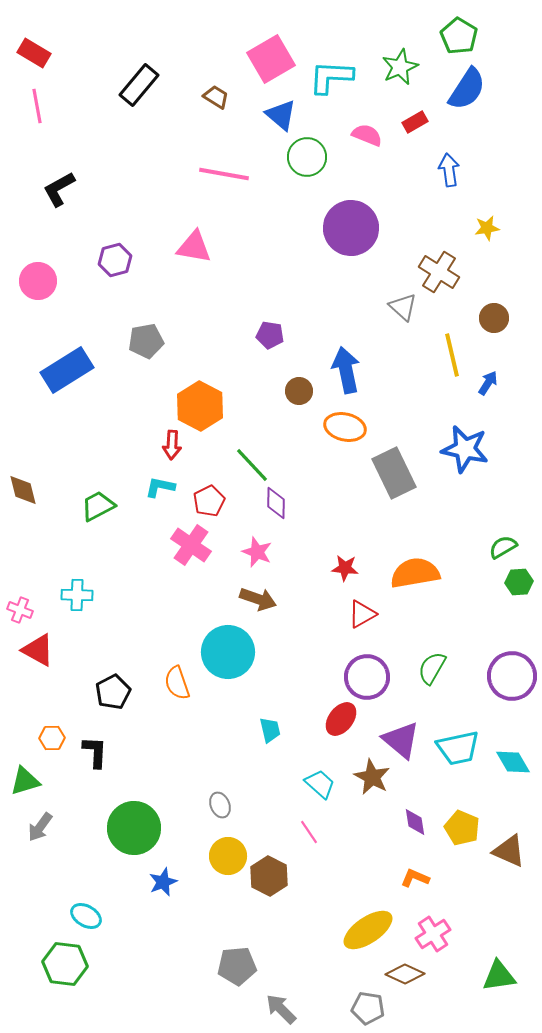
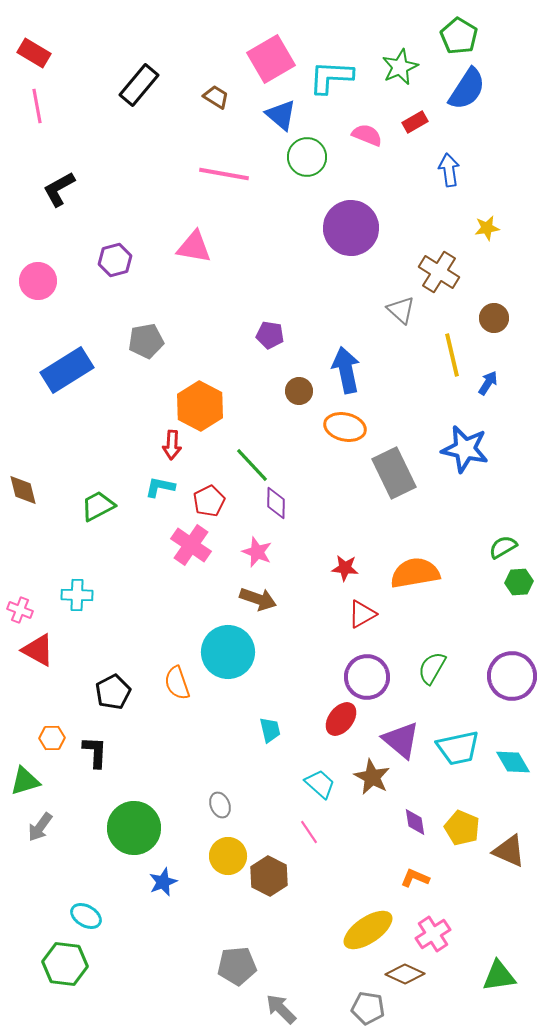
gray triangle at (403, 307): moved 2 px left, 3 px down
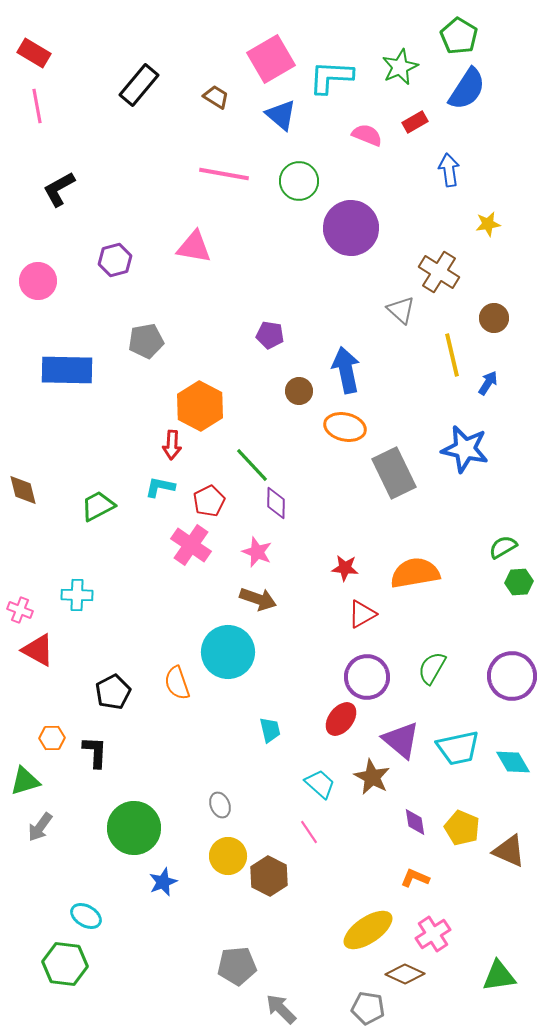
green circle at (307, 157): moved 8 px left, 24 px down
yellow star at (487, 228): moved 1 px right, 4 px up
blue rectangle at (67, 370): rotated 33 degrees clockwise
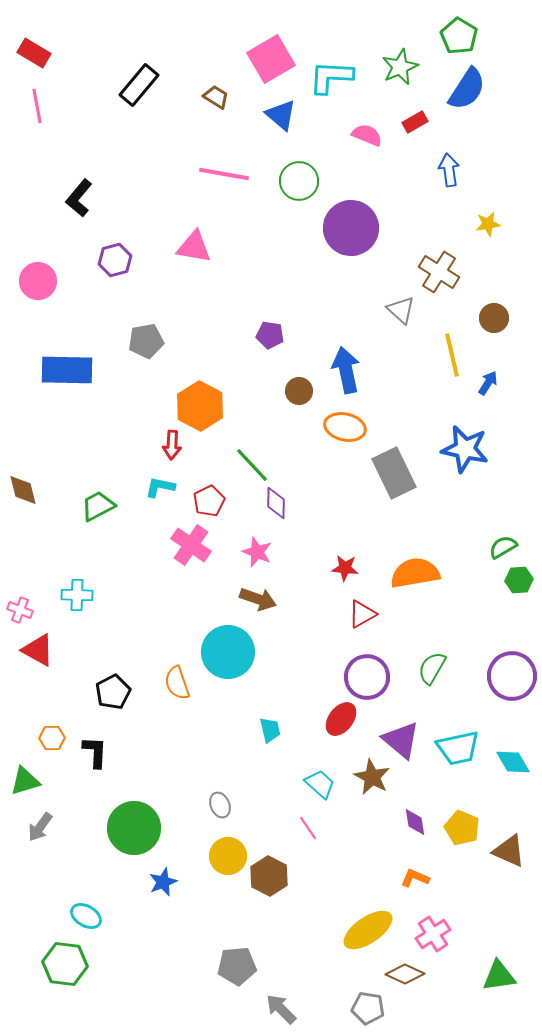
black L-shape at (59, 189): moved 20 px right, 9 px down; rotated 21 degrees counterclockwise
green hexagon at (519, 582): moved 2 px up
pink line at (309, 832): moved 1 px left, 4 px up
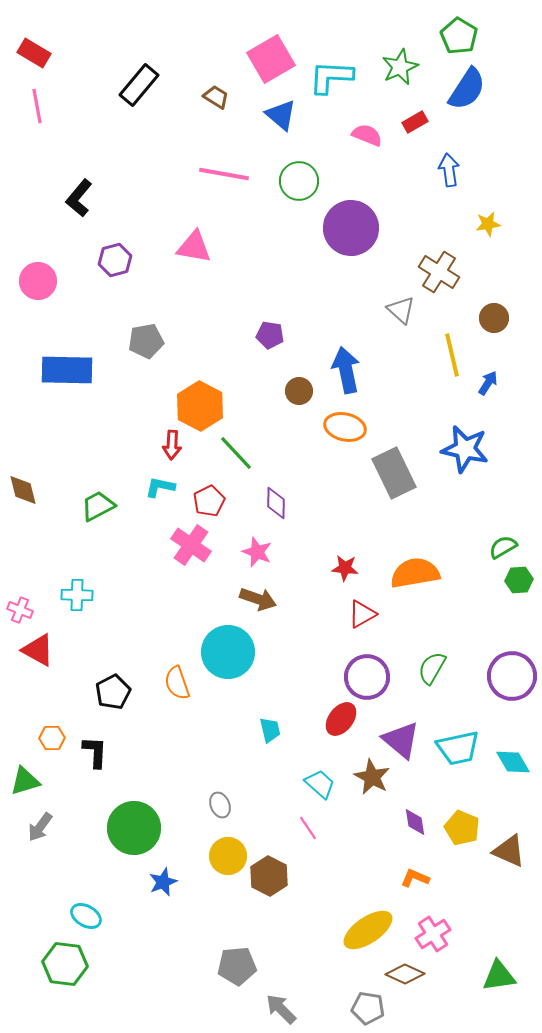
green line at (252, 465): moved 16 px left, 12 px up
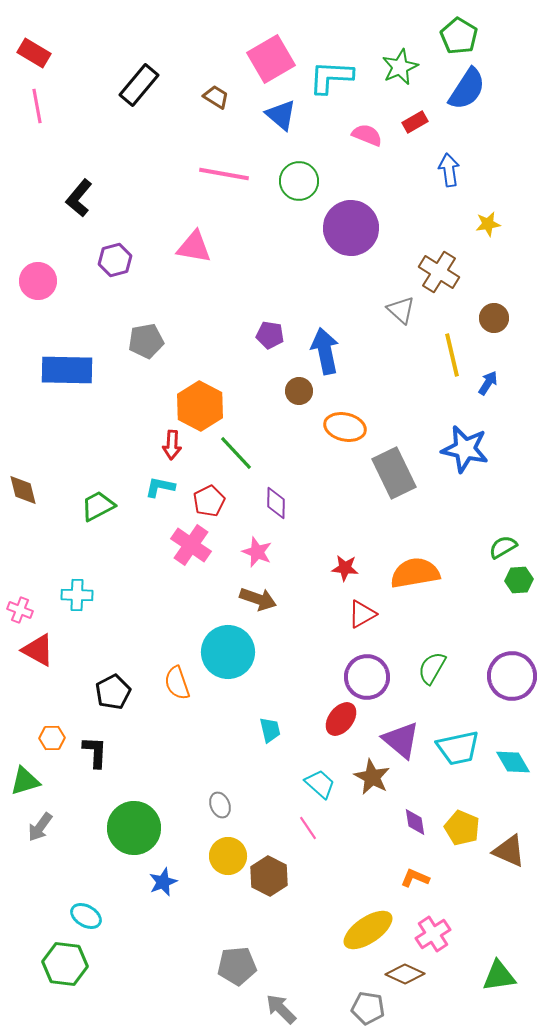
blue arrow at (346, 370): moved 21 px left, 19 px up
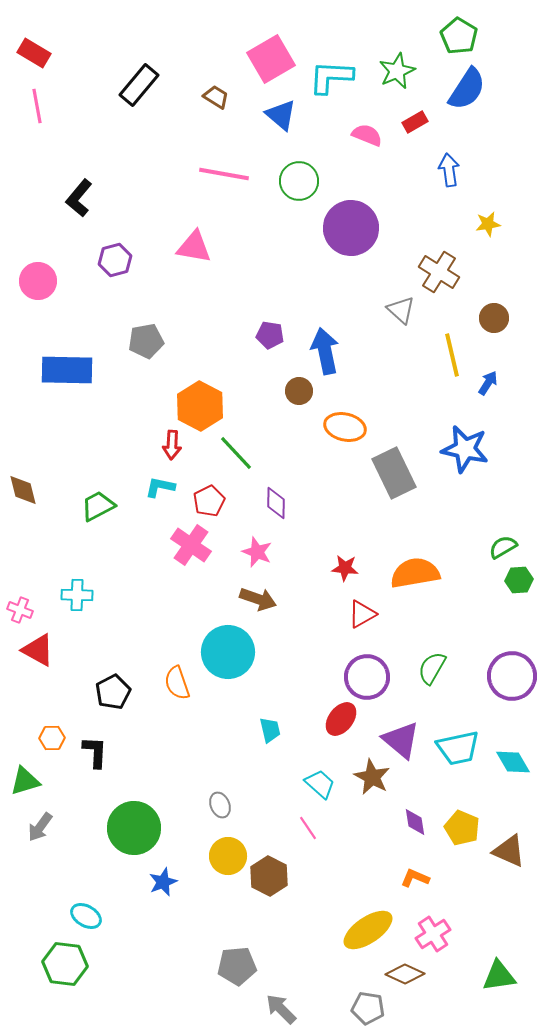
green star at (400, 67): moved 3 px left, 4 px down
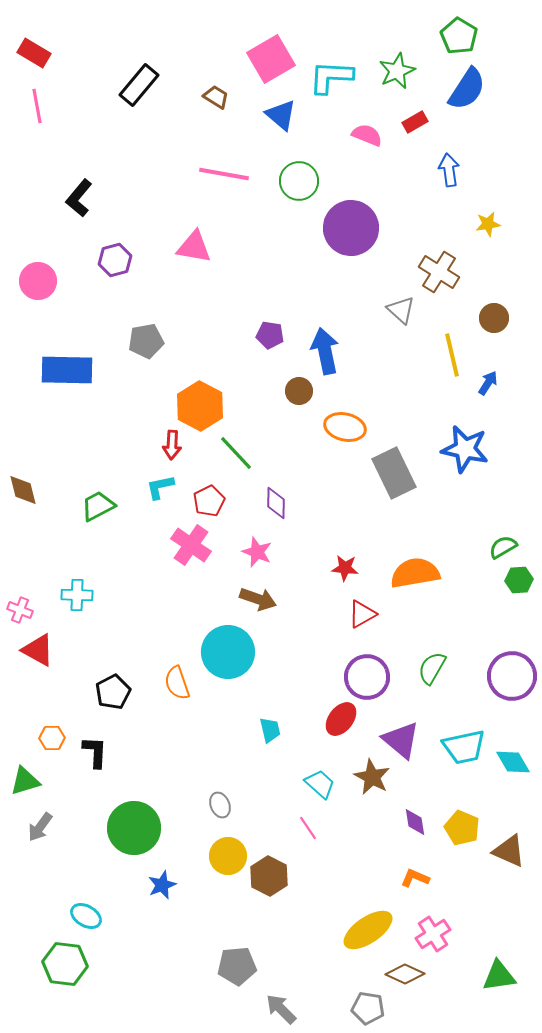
cyan L-shape at (160, 487): rotated 24 degrees counterclockwise
cyan trapezoid at (458, 748): moved 6 px right, 1 px up
blue star at (163, 882): moved 1 px left, 3 px down
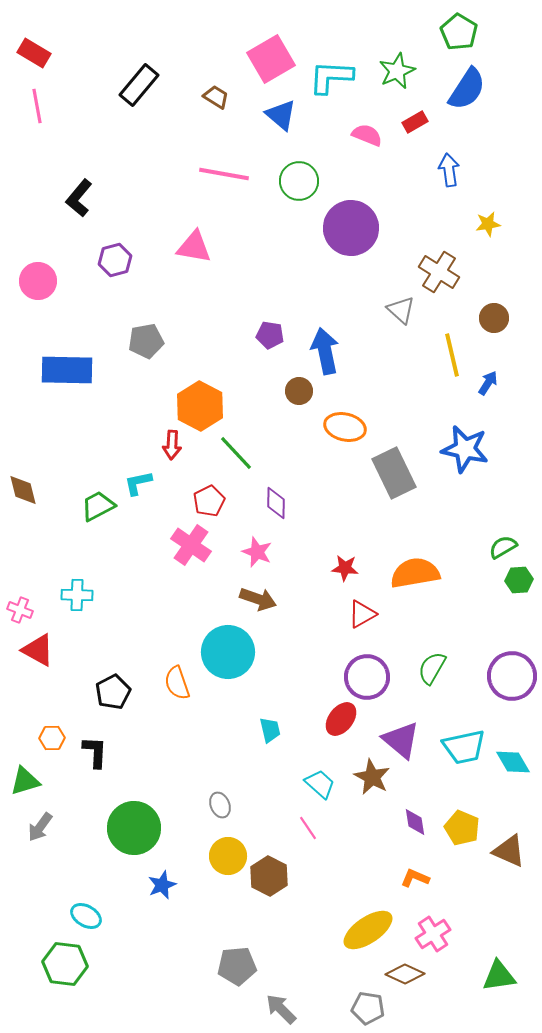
green pentagon at (459, 36): moved 4 px up
cyan L-shape at (160, 487): moved 22 px left, 4 px up
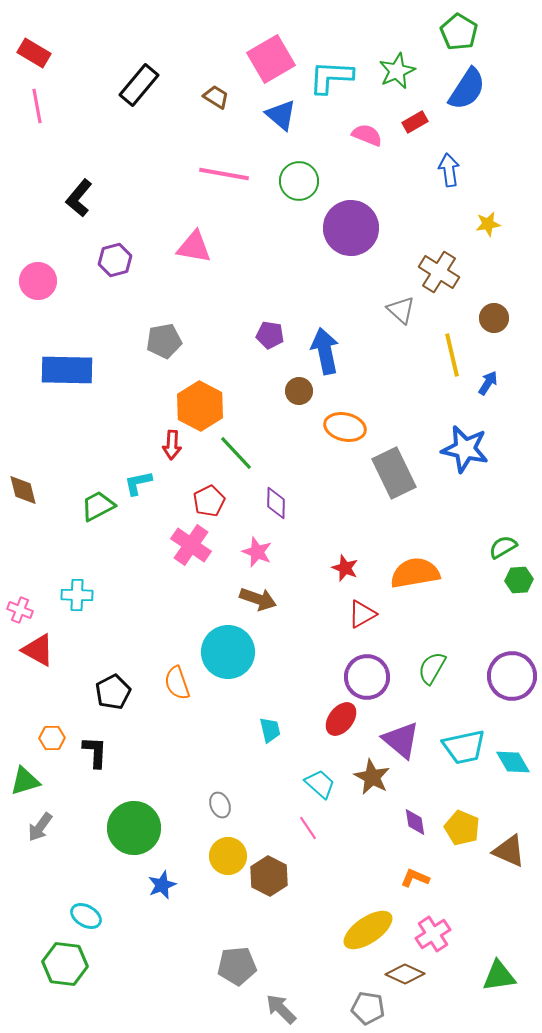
gray pentagon at (146, 341): moved 18 px right
red star at (345, 568): rotated 16 degrees clockwise
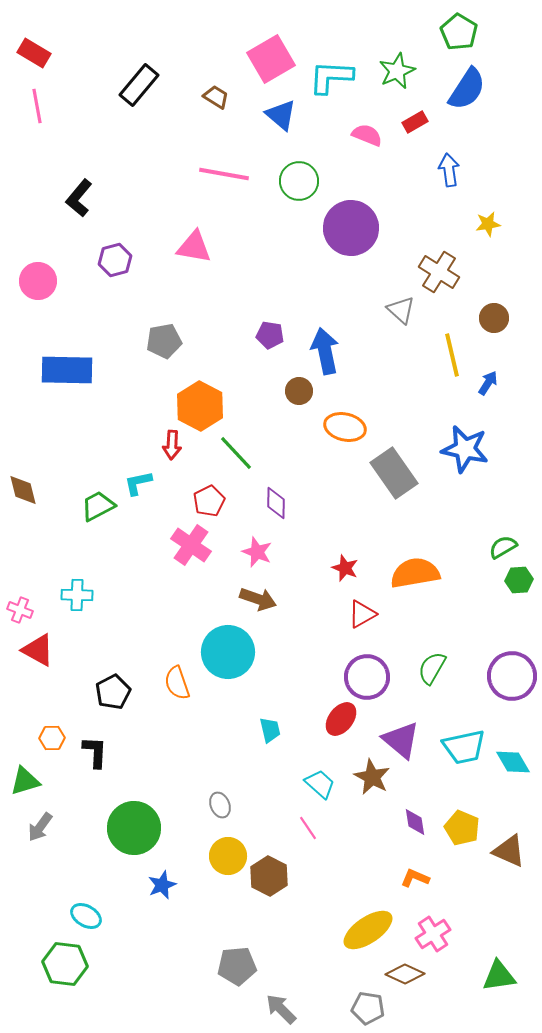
gray rectangle at (394, 473): rotated 9 degrees counterclockwise
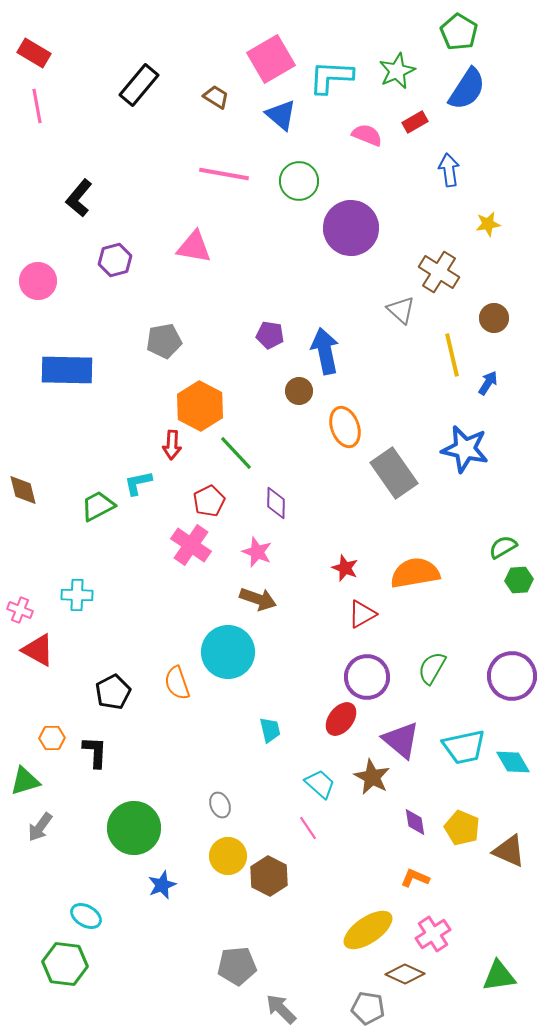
orange ellipse at (345, 427): rotated 57 degrees clockwise
